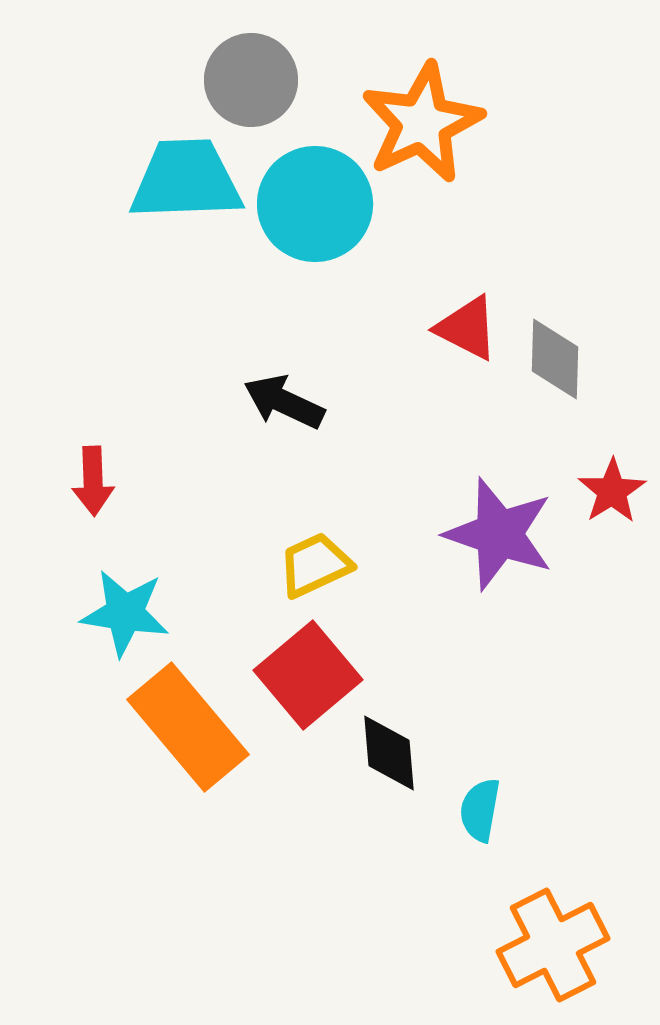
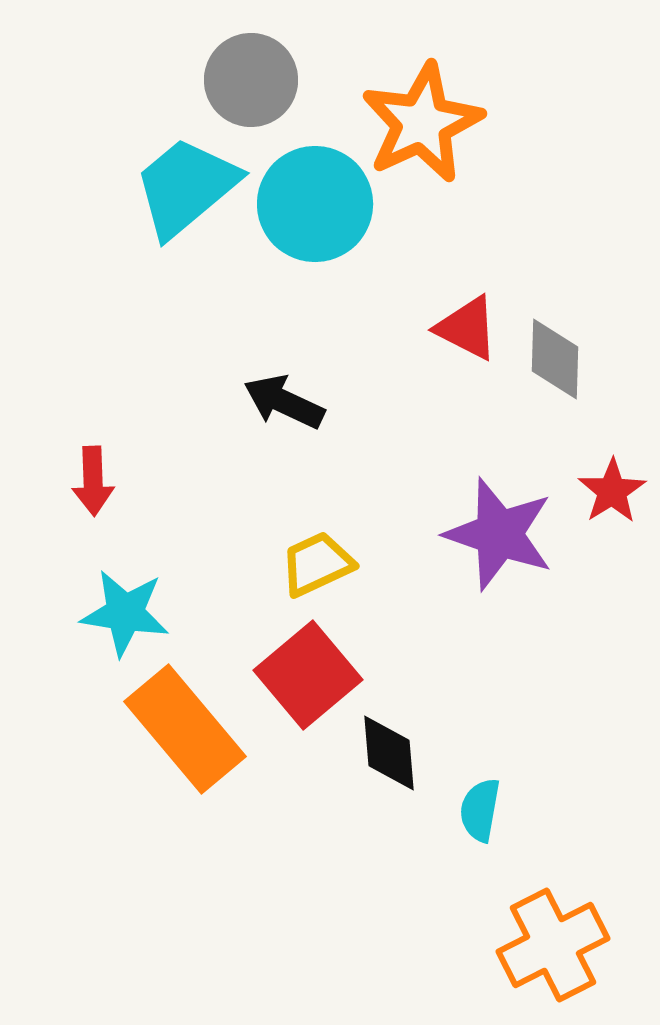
cyan trapezoid: moved 7 px down; rotated 38 degrees counterclockwise
yellow trapezoid: moved 2 px right, 1 px up
orange rectangle: moved 3 px left, 2 px down
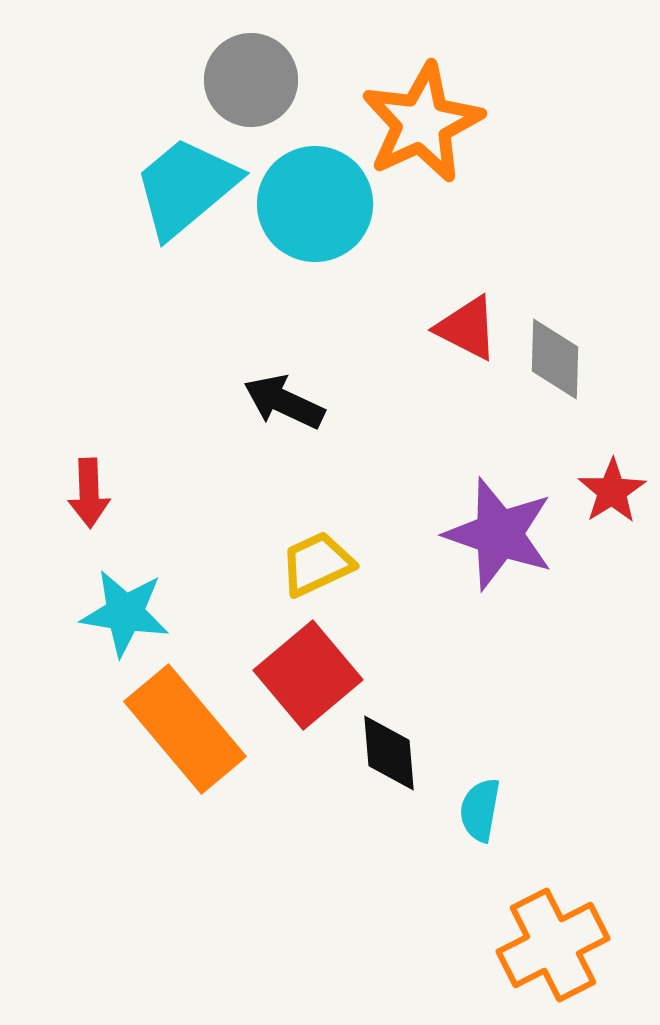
red arrow: moved 4 px left, 12 px down
